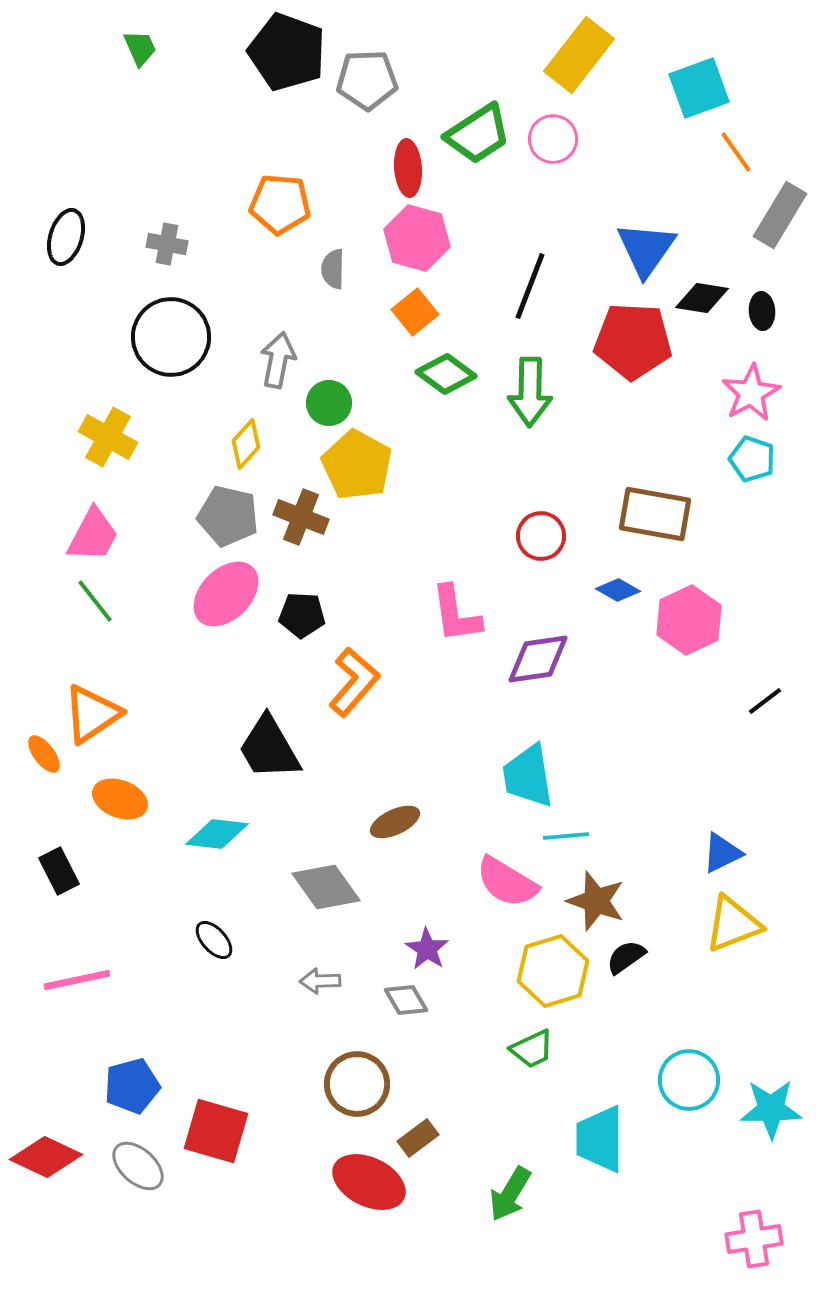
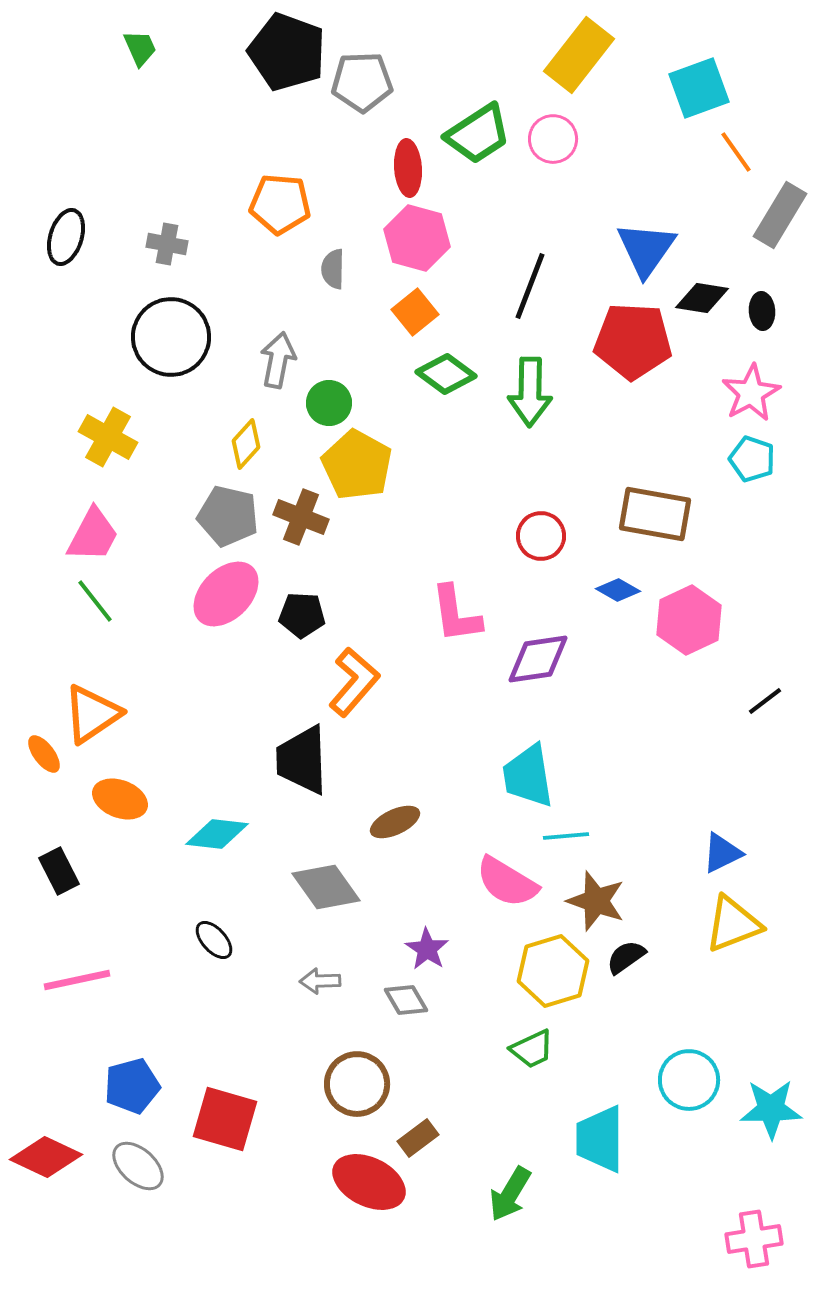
gray pentagon at (367, 80): moved 5 px left, 2 px down
black trapezoid at (269, 748): moved 33 px right, 12 px down; rotated 28 degrees clockwise
red square at (216, 1131): moved 9 px right, 12 px up
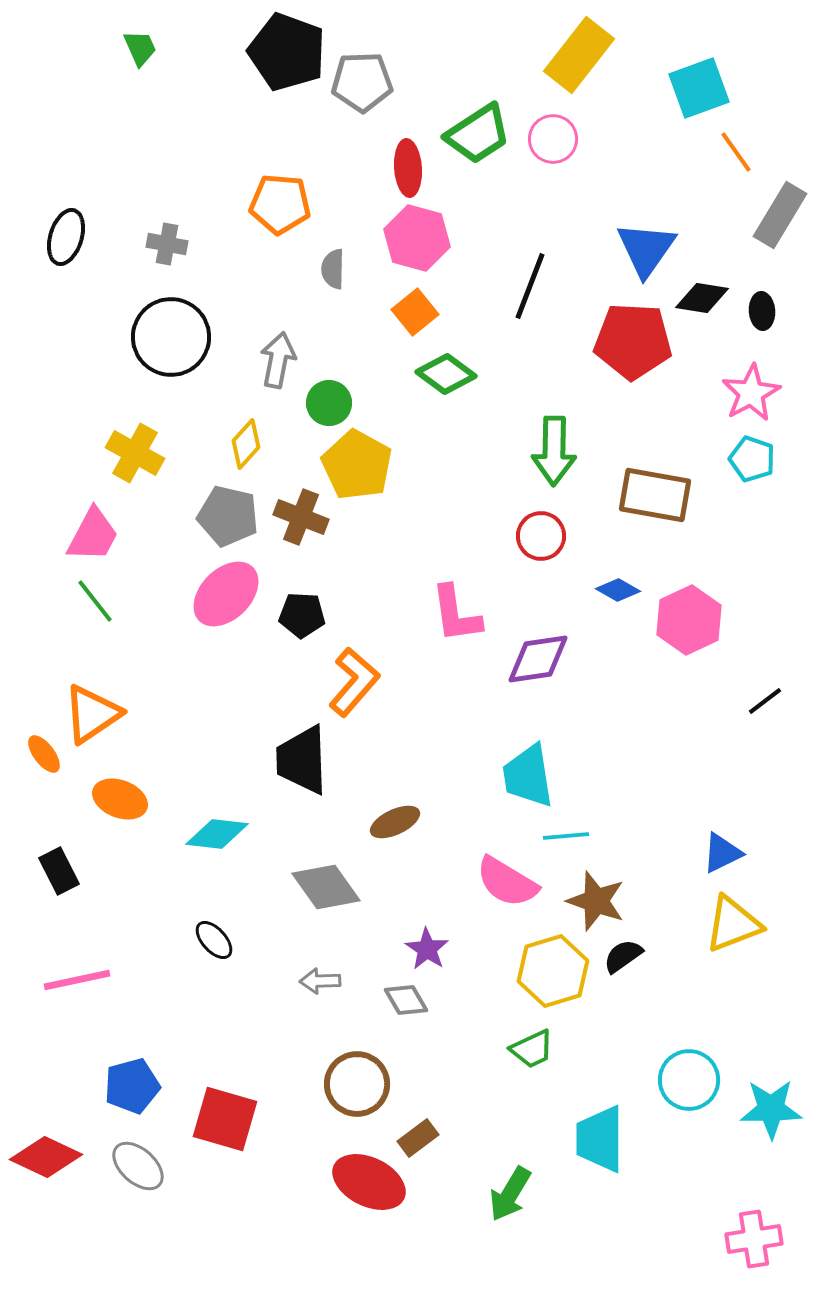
green arrow at (530, 392): moved 24 px right, 59 px down
yellow cross at (108, 437): moved 27 px right, 16 px down
brown rectangle at (655, 514): moved 19 px up
black semicircle at (626, 957): moved 3 px left, 1 px up
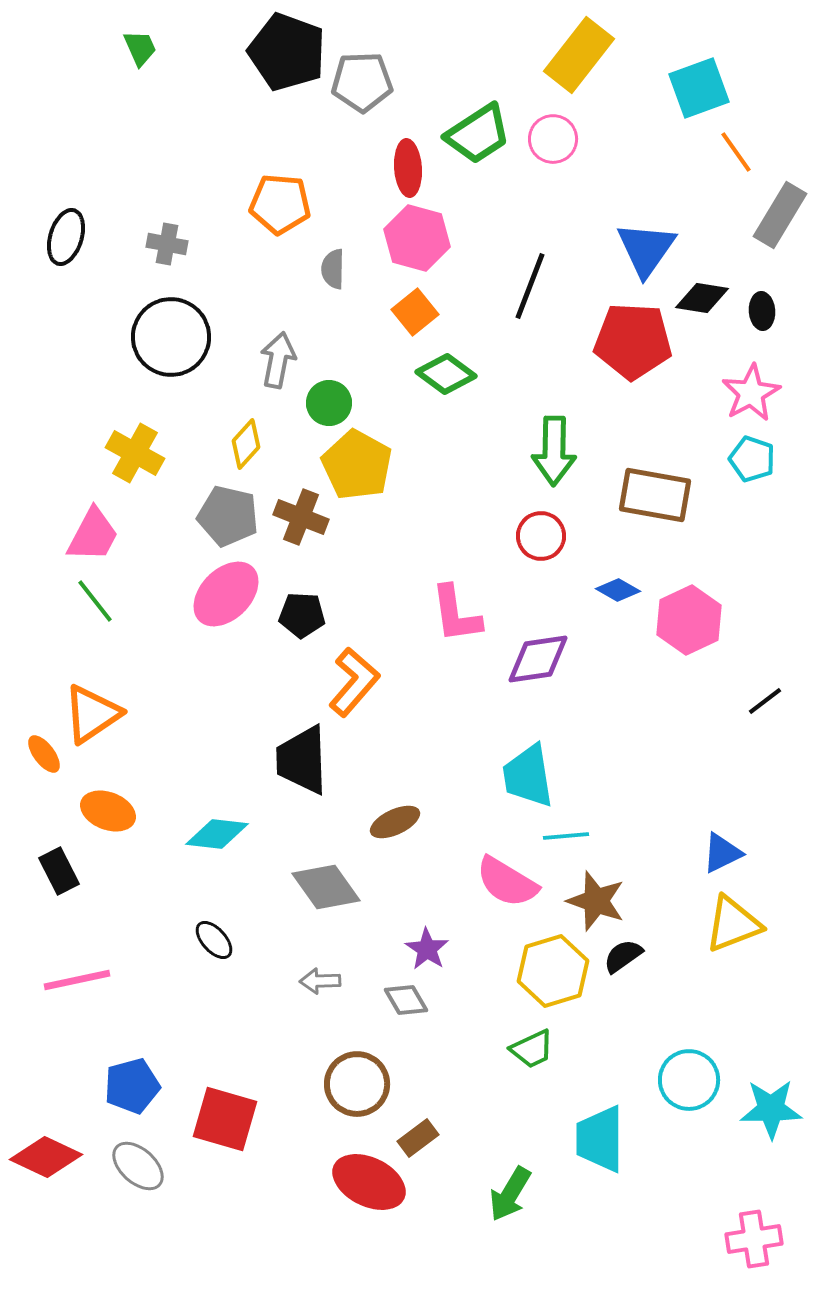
orange ellipse at (120, 799): moved 12 px left, 12 px down
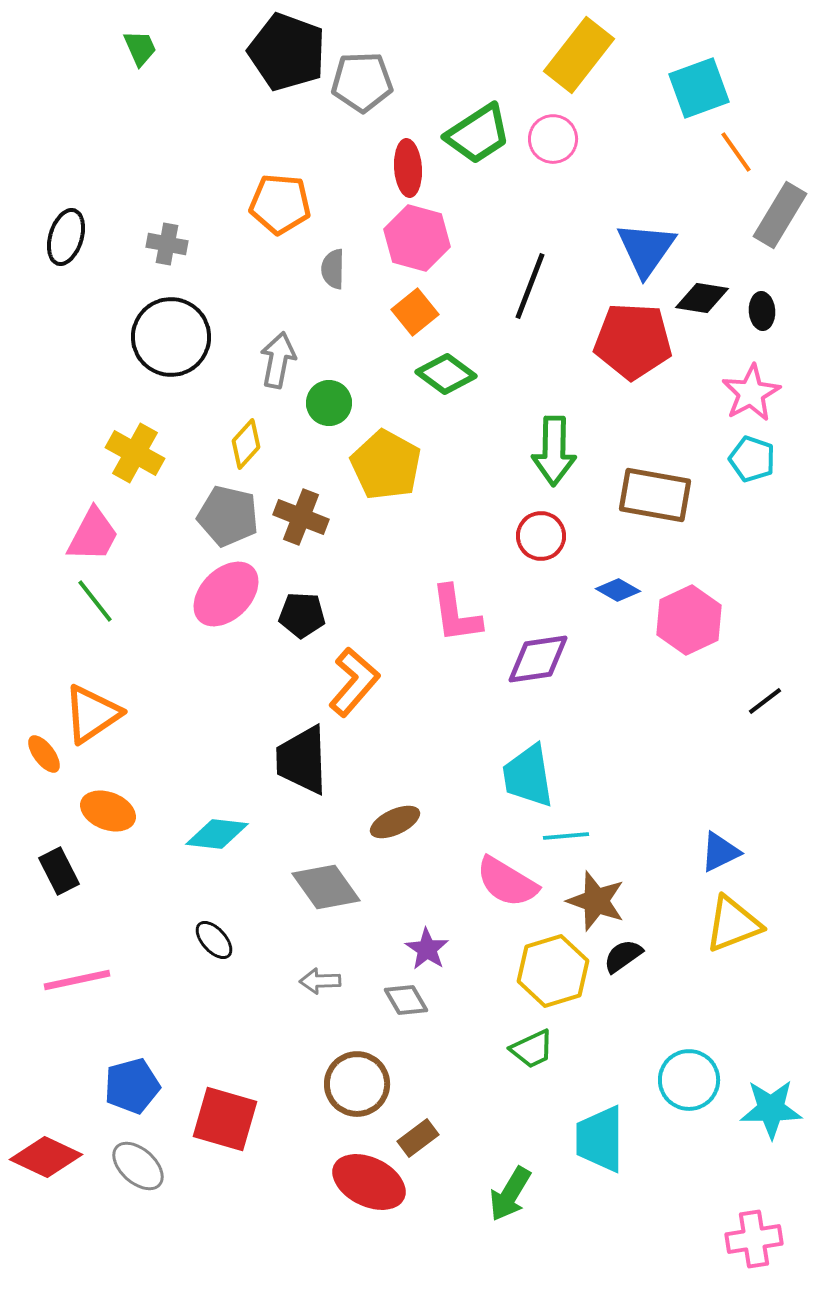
yellow pentagon at (357, 465): moved 29 px right
blue triangle at (722, 853): moved 2 px left, 1 px up
